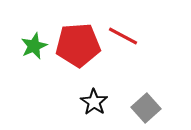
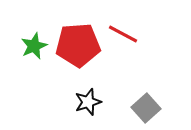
red line: moved 2 px up
black star: moved 6 px left; rotated 20 degrees clockwise
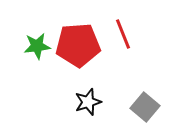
red line: rotated 40 degrees clockwise
green star: moved 3 px right; rotated 16 degrees clockwise
gray square: moved 1 px left, 1 px up; rotated 8 degrees counterclockwise
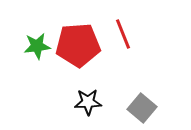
black star: rotated 16 degrees clockwise
gray square: moved 3 px left, 1 px down
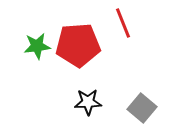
red line: moved 11 px up
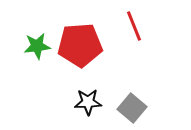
red line: moved 11 px right, 3 px down
red pentagon: moved 2 px right
gray square: moved 10 px left
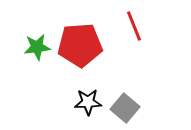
green star: moved 1 px down
gray square: moved 7 px left
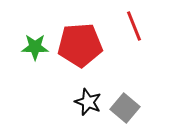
green star: moved 2 px left; rotated 8 degrees clockwise
black star: rotated 24 degrees clockwise
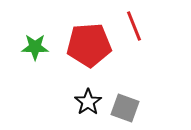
red pentagon: moved 9 px right
black star: rotated 16 degrees clockwise
gray square: rotated 20 degrees counterclockwise
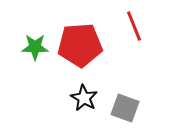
red pentagon: moved 9 px left
black star: moved 4 px left, 4 px up; rotated 8 degrees counterclockwise
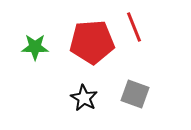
red line: moved 1 px down
red pentagon: moved 12 px right, 3 px up
gray square: moved 10 px right, 14 px up
